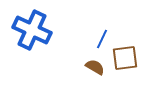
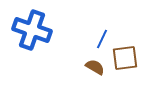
blue cross: rotated 6 degrees counterclockwise
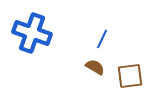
blue cross: moved 3 px down
brown square: moved 5 px right, 18 px down
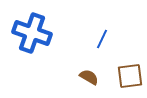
brown semicircle: moved 6 px left, 10 px down
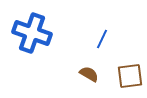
brown semicircle: moved 3 px up
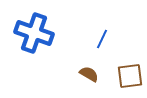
blue cross: moved 2 px right
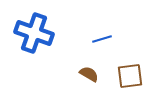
blue line: rotated 48 degrees clockwise
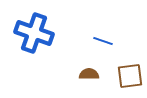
blue line: moved 1 px right, 2 px down; rotated 36 degrees clockwise
brown semicircle: rotated 30 degrees counterclockwise
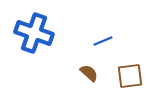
blue line: rotated 42 degrees counterclockwise
brown semicircle: moved 1 px up; rotated 42 degrees clockwise
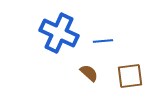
blue cross: moved 25 px right; rotated 6 degrees clockwise
blue line: rotated 18 degrees clockwise
